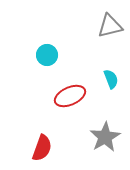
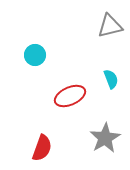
cyan circle: moved 12 px left
gray star: moved 1 px down
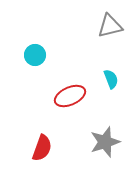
gray star: moved 4 px down; rotated 12 degrees clockwise
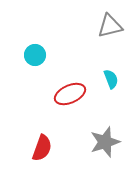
red ellipse: moved 2 px up
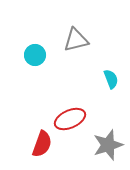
gray triangle: moved 34 px left, 14 px down
red ellipse: moved 25 px down
gray star: moved 3 px right, 3 px down
red semicircle: moved 4 px up
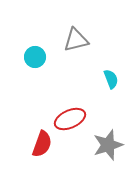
cyan circle: moved 2 px down
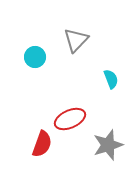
gray triangle: rotated 32 degrees counterclockwise
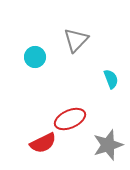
red semicircle: moved 1 px right, 1 px up; rotated 44 degrees clockwise
